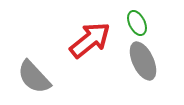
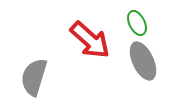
red arrow: rotated 81 degrees clockwise
gray semicircle: rotated 60 degrees clockwise
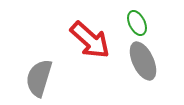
gray semicircle: moved 5 px right, 1 px down
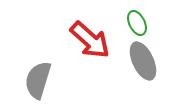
gray semicircle: moved 1 px left, 2 px down
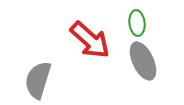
green ellipse: rotated 20 degrees clockwise
